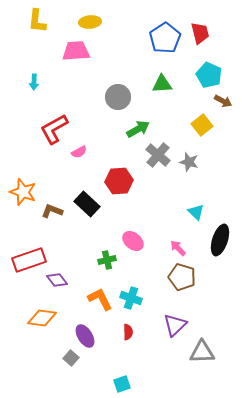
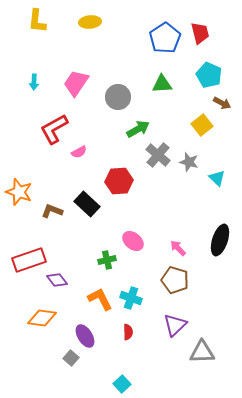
pink trapezoid: moved 32 px down; rotated 52 degrees counterclockwise
brown arrow: moved 1 px left, 2 px down
orange star: moved 4 px left
cyan triangle: moved 21 px right, 34 px up
brown pentagon: moved 7 px left, 3 px down
cyan square: rotated 24 degrees counterclockwise
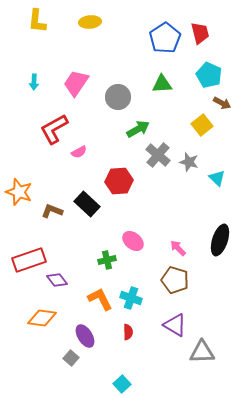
purple triangle: rotated 45 degrees counterclockwise
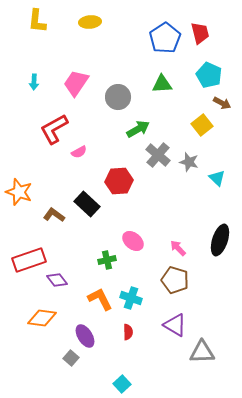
brown L-shape: moved 2 px right, 4 px down; rotated 15 degrees clockwise
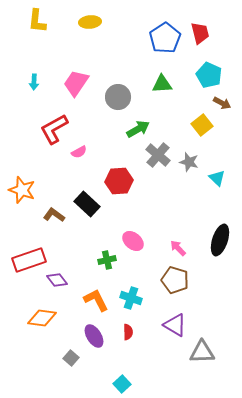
orange star: moved 3 px right, 2 px up
orange L-shape: moved 4 px left, 1 px down
purple ellipse: moved 9 px right
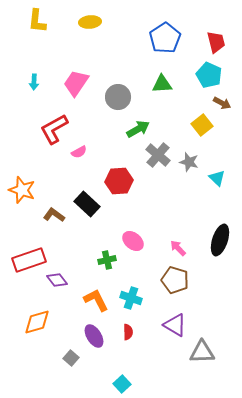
red trapezoid: moved 16 px right, 9 px down
orange diamond: moved 5 px left, 4 px down; rotated 24 degrees counterclockwise
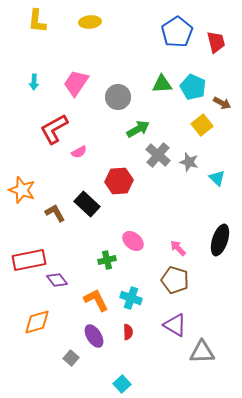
blue pentagon: moved 12 px right, 6 px up
cyan pentagon: moved 16 px left, 12 px down
brown L-shape: moved 1 px right, 2 px up; rotated 25 degrees clockwise
red rectangle: rotated 8 degrees clockwise
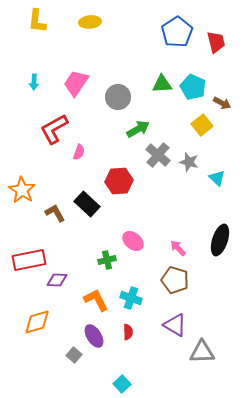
pink semicircle: rotated 42 degrees counterclockwise
orange star: rotated 12 degrees clockwise
purple diamond: rotated 50 degrees counterclockwise
gray square: moved 3 px right, 3 px up
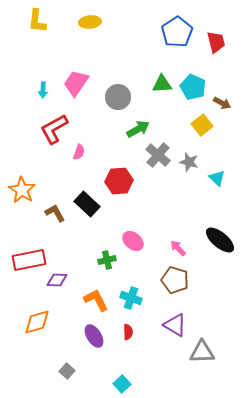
cyan arrow: moved 9 px right, 8 px down
black ellipse: rotated 68 degrees counterclockwise
gray square: moved 7 px left, 16 px down
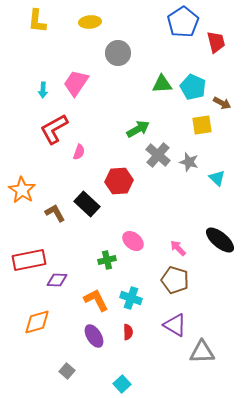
blue pentagon: moved 6 px right, 10 px up
gray circle: moved 44 px up
yellow square: rotated 30 degrees clockwise
